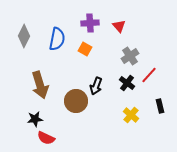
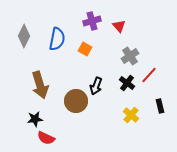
purple cross: moved 2 px right, 2 px up; rotated 12 degrees counterclockwise
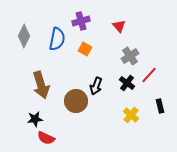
purple cross: moved 11 px left
brown arrow: moved 1 px right
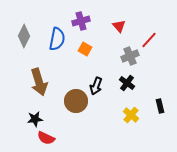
gray cross: rotated 12 degrees clockwise
red line: moved 35 px up
brown arrow: moved 2 px left, 3 px up
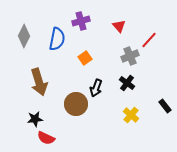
orange square: moved 9 px down; rotated 24 degrees clockwise
black arrow: moved 2 px down
brown circle: moved 3 px down
black rectangle: moved 5 px right; rotated 24 degrees counterclockwise
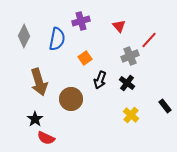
black arrow: moved 4 px right, 8 px up
brown circle: moved 5 px left, 5 px up
black star: rotated 28 degrees counterclockwise
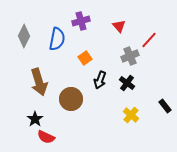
red semicircle: moved 1 px up
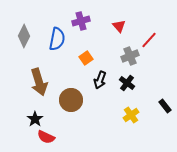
orange square: moved 1 px right
brown circle: moved 1 px down
yellow cross: rotated 14 degrees clockwise
